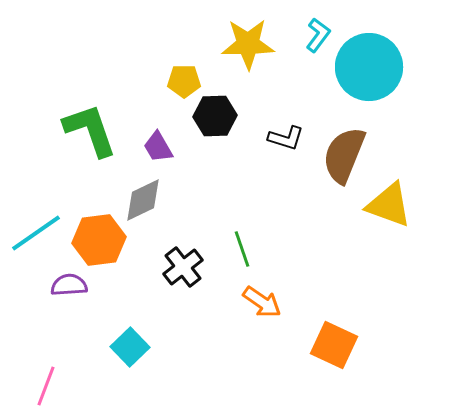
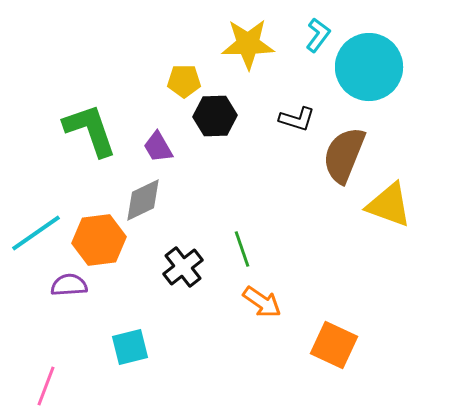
black L-shape: moved 11 px right, 19 px up
cyan square: rotated 30 degrees clockwise
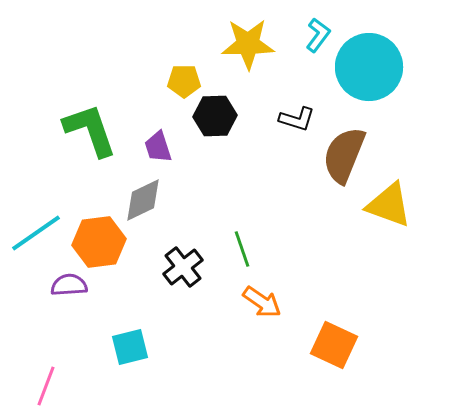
purple trapezoid: rotated 12 degrees clockwise
orange hexagon: moved 2 px down
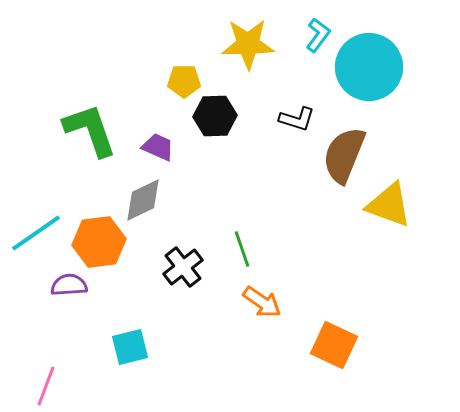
purple trapezoid: rotated 132 degrees clockwise
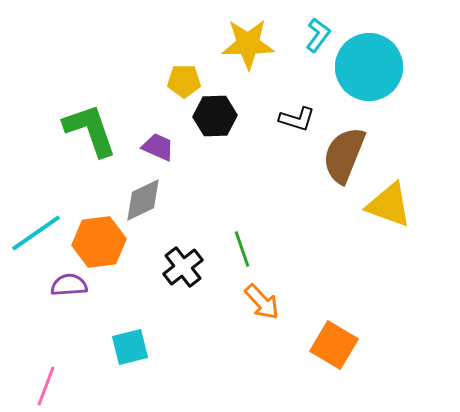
orange arrow: rotated 12 degrees clockwise
orange square: rotated 6 degrees clockwise
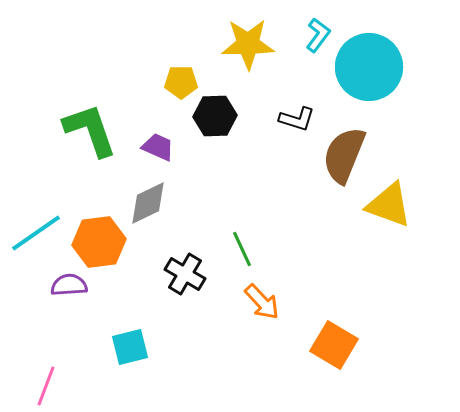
yellow pentagon: moved 3 px left, 1 px down
gray diamond: moved 5 px right, 3 px down
green line: rotated 6 degrees counterclockwise
black cross: moved 2 px right, 7 px down; rotated 21 degrees counterclockwise
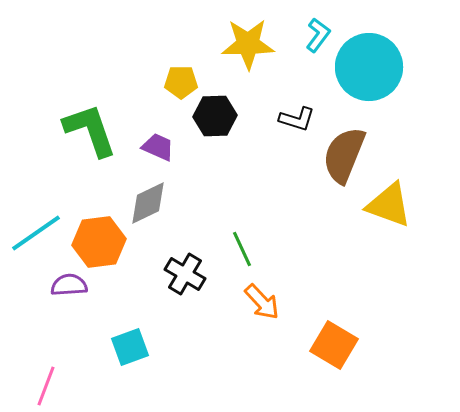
cyan square: rotated 6 degrees counterclockwise
